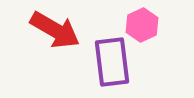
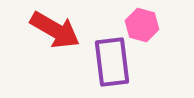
pink hexagon: rotated 20 degrees counterclockwise
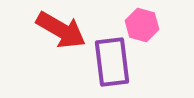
red arrow: moved 6 px right
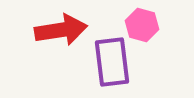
red arrow: rotated 39 degrees counterclockwise
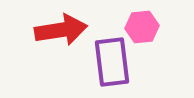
pink hexagon: moved 2 px down; rotated 20 degrees counterclockwise
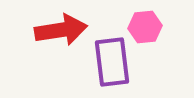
pink hexagon: moved 3 px right
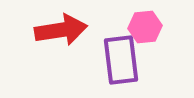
purple rectangle: moved 9 px right, 2 px up
